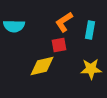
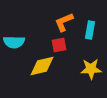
orange L-shape: rotated 10 degrees clockwise
cyan semicircle: moved 16 px down
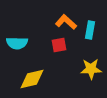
orange L-shape: moved 2 px right; rotated 65 degrees clockwise
cyan semicircle: moved 3 px right, 1 px down
yellow diamond: moved 10 px left, 13 px down
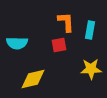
orange L-shape: rotated 45 degrees clockwise
yellow diamond: moved 1 px right
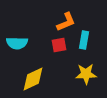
orange L-shape: rotated 70 degrees clockwise
cyan rectangle: moved 6 px left, 10 px down
yellow star: moved 5 px left, 5 px down
yellow diamond: rotated 12 degrees counterclockwise
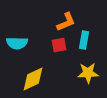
yellow star: moved 2 px right, 1 px up
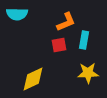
cyan semicircle: moved 29 px up
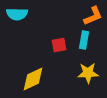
orange L-shape: moved 27 px right, 6 px up
